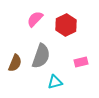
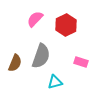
pink rectangle: rotated 32 degrees clockwise
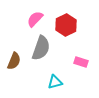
gray semicircle: moved 8 px up
brown semicircle: moved 1 px left, 2 px up
